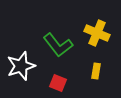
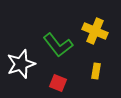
yellow cross: moved 2 px left, 2 px up
white star: moved 2 px up
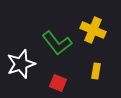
yellow cross: moved 2 px left, 1 px up
green L-shape: moved 1 px left, 2 px up
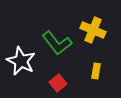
white star: moved 3 px up; rotated 28 degrees counterclockwise
red square: rotated 30 degrees clockwise
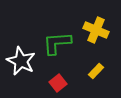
yellow cross: moved 3 px right
green L-shape: rotated 124 degrees clockwise
yellow rectangle: rotated 35 degrees clockwise
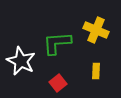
yellow rectangle: rotated 42 degrees counterclockwise
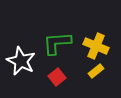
yellow cross: moved 16 px down
yellow rectangle: rotated 49 degrees clockwise
red square: moved 1 px left, 6 px up
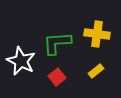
yellow cross: moved 1 px right, 12 px up; rotated 15 degrees counterclockwise
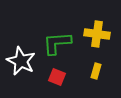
yellow rectangle: rotated 35 degrees counterclockwise
red square: rotated 30 degrees counterclockwise
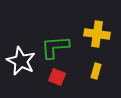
green L-shape: moved 2 px left, 4 px down
